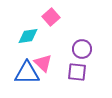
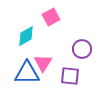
pink square: rotated 12 degrees clockwise
cyan diamond: moved 2 px left; rotated 20 degrees counterclockwise
pink triangle: rotated 18 degrees clockwise
purple square: moved 7 px left, 4 px down
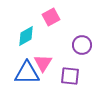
purple circle: moved 4 px up
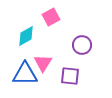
blue triangle: moved 2 px left, 1 px down
